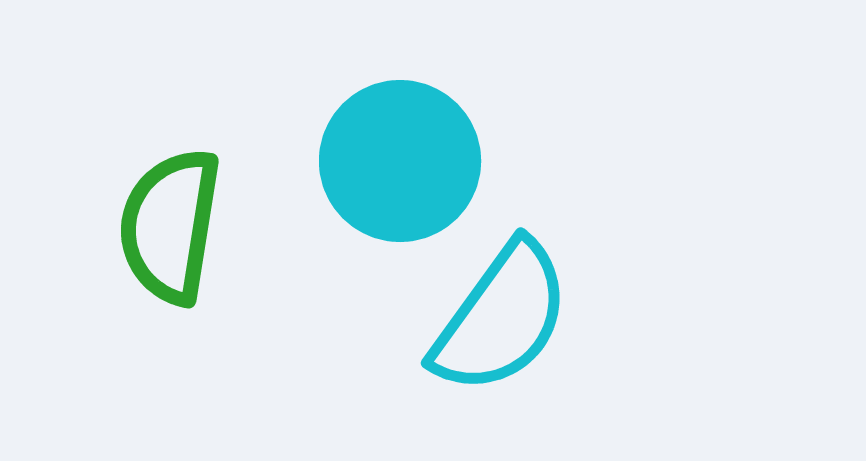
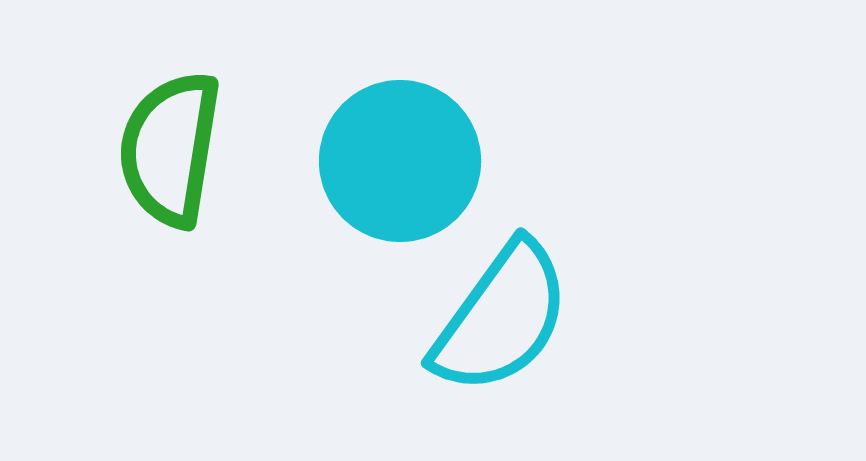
green semicircle: moved 77 px up
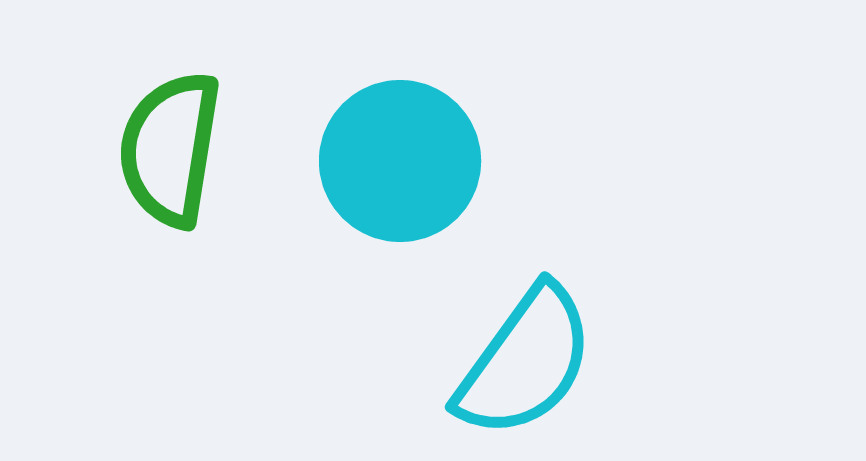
cyan semicircle: moved 24 px right, 44 px down
